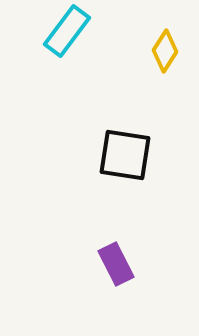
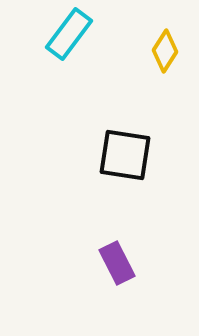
cyan rectangle: moved 2 px right, 3 px down
purple rectangle: moved 1 px right, 1 px up
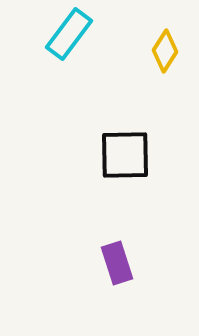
black square: rotated 10 degrees counterclockwise
purple rectangle: rotated 9 degrees clockwise
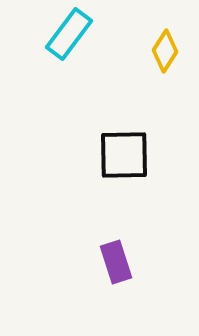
black square: moved 1 px left
purple rectangle: moved 1 px left, 1 px up
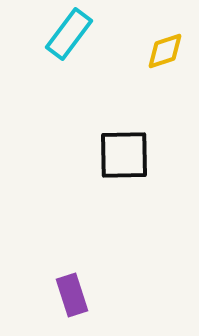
yellow diamond: rotated 39 degrees clockwise
purple rectangle: moved 44 px left, 33 px down
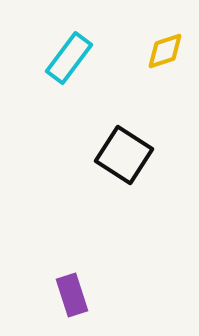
cyan rectangle: moved 24 px down
black square: rotated 34 degrees clockwise
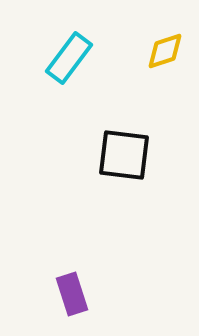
black square: rotated 26 degrees counterclockwise
purple rectangle: moved 1 px up
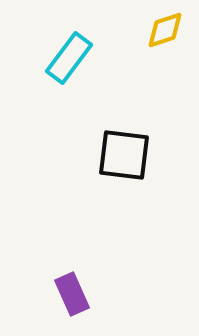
yellow diamond: moved 21 px up
purple rectangle: rotated 6 degrees counterclockwise
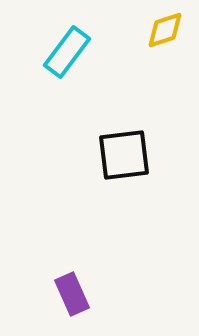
cyan rectangle: moved 2 px left, 6 px up
black square: rotated 14 degrees counterclockwise
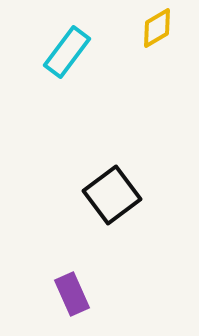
yellow diamond: moved 8 px left, 2 px up; rotated 12 degrees counterclockwise
black square: moved 12 px left, 40 px down; rotated 30 degrees counterclockwise
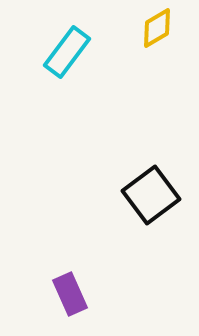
black square: moved 39 px right
purple rectangle: moved 2 px left
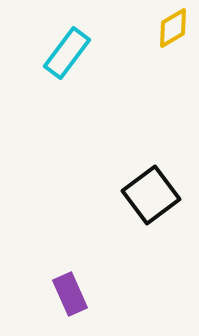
yellow diamond: moved 16 px right
cyan rectangle: moved 1 px down
